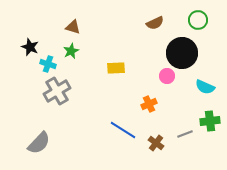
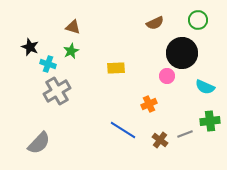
brown cross: moved 4 px right, 3 px up
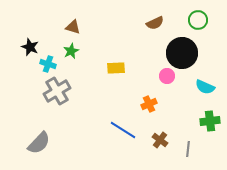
gray line: moved 3 px right, 15 px down; rotated 63 degrees counterclockwise
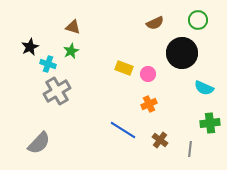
black star: rotated 24 degrees clockwise
yellow rectangle: moved 8 px right; rotated 24 degrees clockwise
pink circle: moved 19 px left, 2 px up
cyan semicircle: moved 1 px left, 1 px down
green cross: moved 2 px down
gray line: moved 2 px right
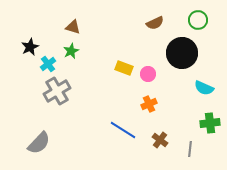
cyan cross: rotated 35 degrees clockwise
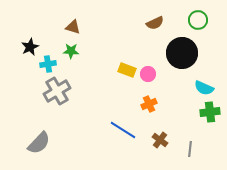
green star: rotated 28 degrees clockwise
cyan cross: rotated 28 degrees clockwise
yellow rectangle: moved 3 px right, 2 px down
green cross: moved 11 px up
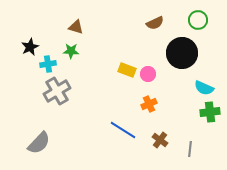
brown triangle: moved 3 px right
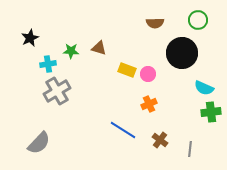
brown semicircle: rotated 24 degrees clockwise
brown triangle: moved 23 px right, 21 px down
black star: moved 9 px up
green cross: moved 1 px right
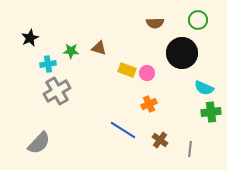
pink circle: moved 1 px left, 1 px up
